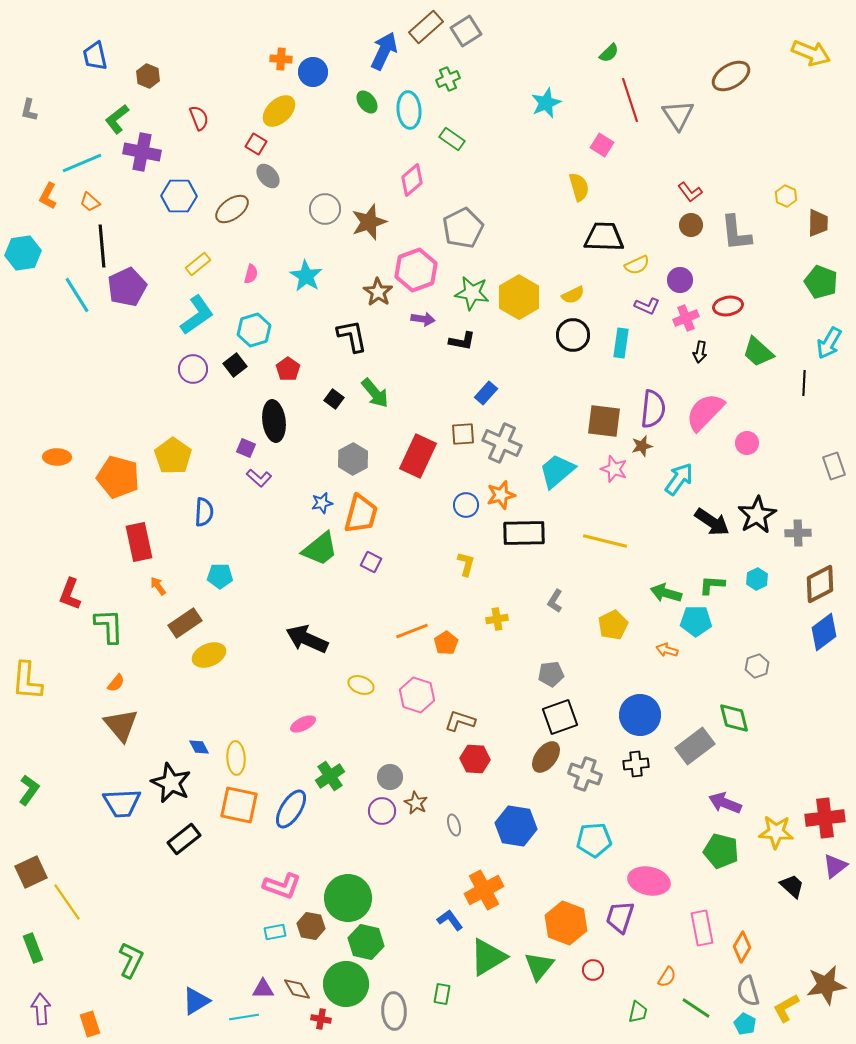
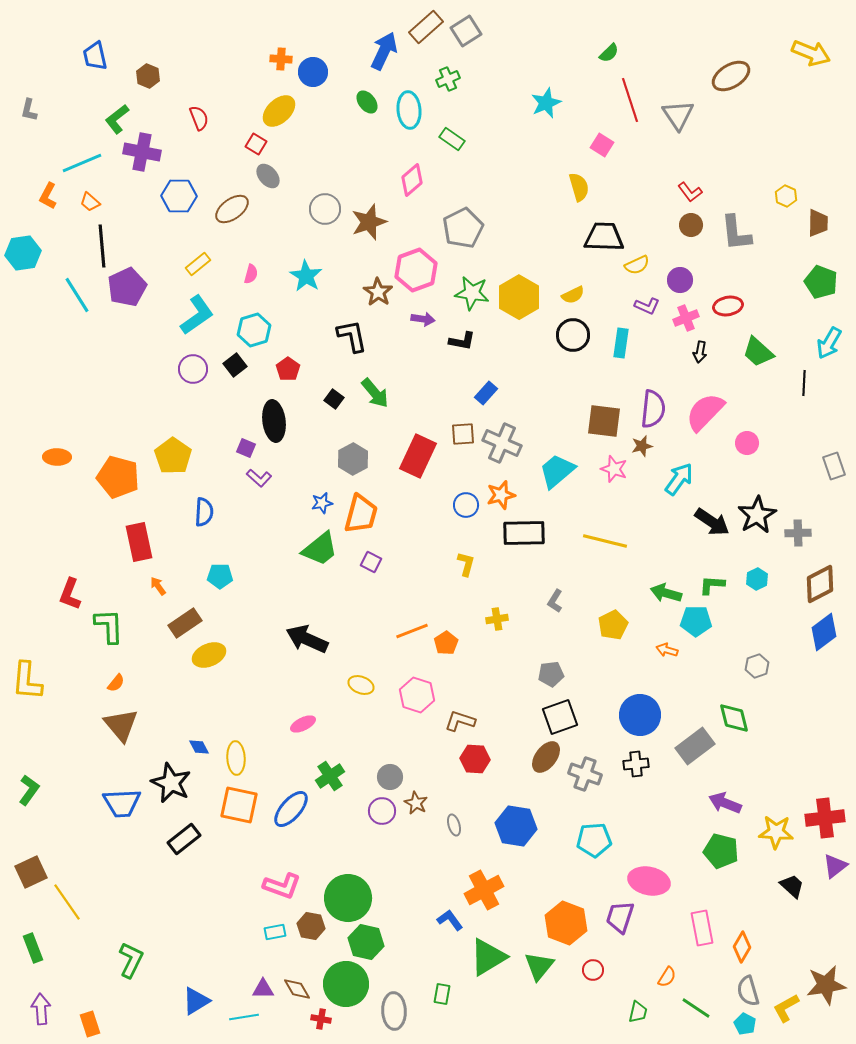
blue ellipse at (291, 809): rotated 9 degrees clockwise
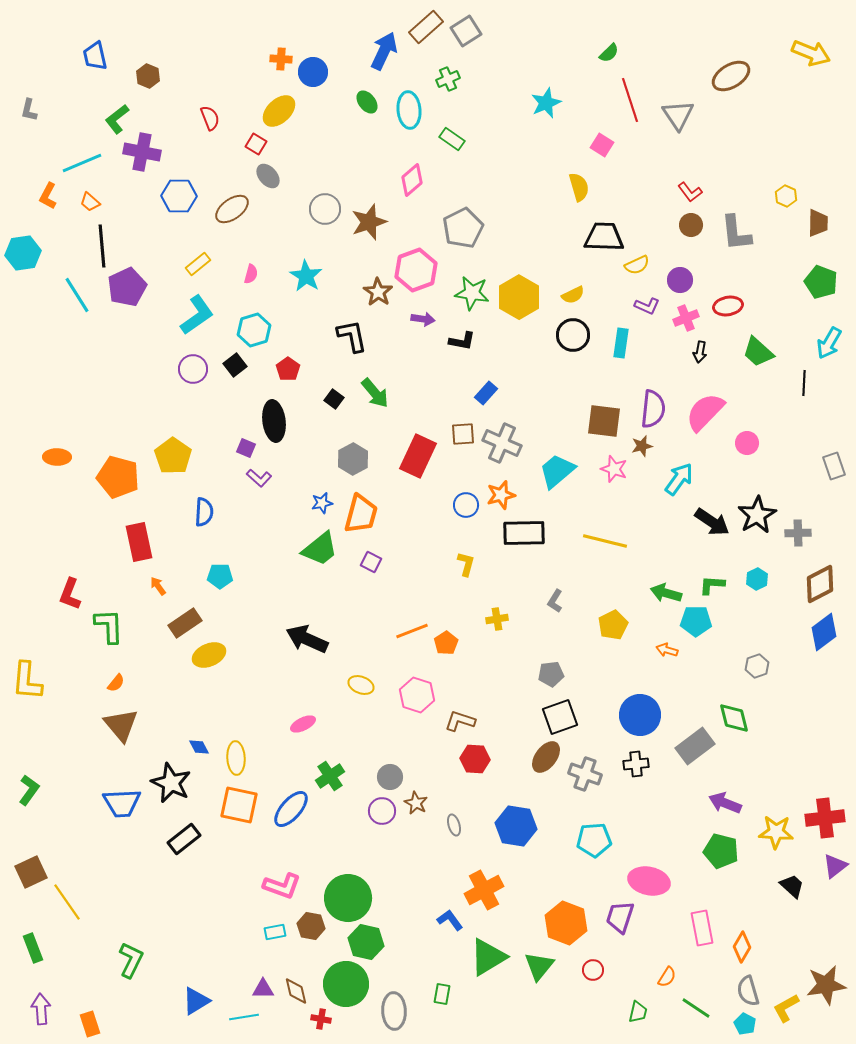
red semicircle at (199, 118): moved 11 px right
brown diamond at (297, 989): moved 1 px left, 2 px down; rotated 16 degrees clockwise
